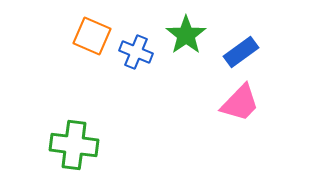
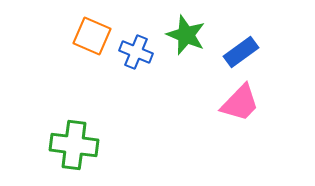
green star: rotated 15 degrees counterclockwise
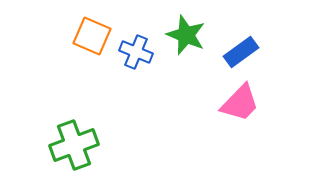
green cross: rotated 27 degrees counterclockwise
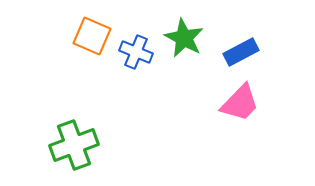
green star: moved 2 px left, 3 px down; rotated 6 degrees clockwise
blue rectangle: rotated 8 degrees clockwise
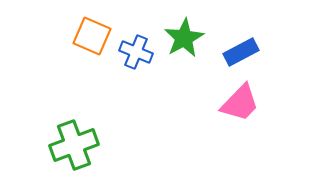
green star: rotated 15 degrees clockwise
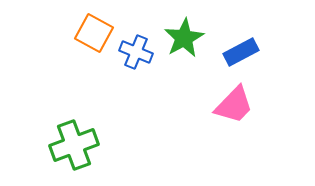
orange square: moved 2 px right, 3 px up; rotated 6 degrees clockwise
pink trapezoid: moved 6 px left, 2 px down
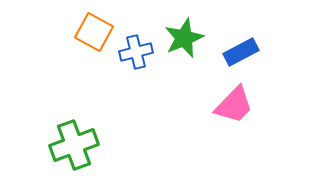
orange square: moved 1 px up
green star: rotated 6 degrees clockwise
blue cross: rotated 36 degrees counterclockwise
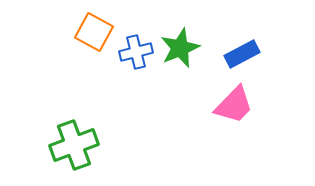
green star: moved 4 px left, 10 px down
blue rectangle: moved 1 px right, 2 px down
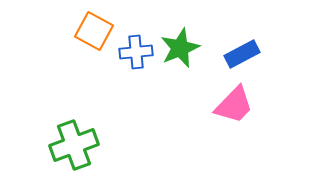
orange square: moved 1 px up
blue cross: rotated 8 degrees clockwise
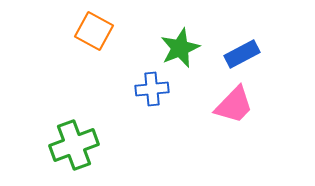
blue cross: moved 16 px right, 37 px down
